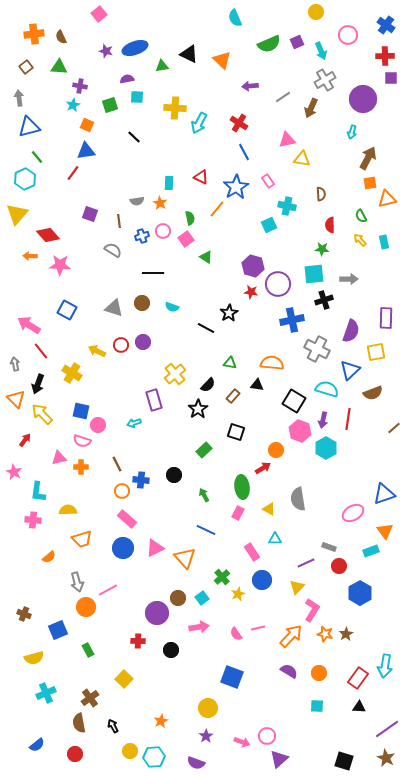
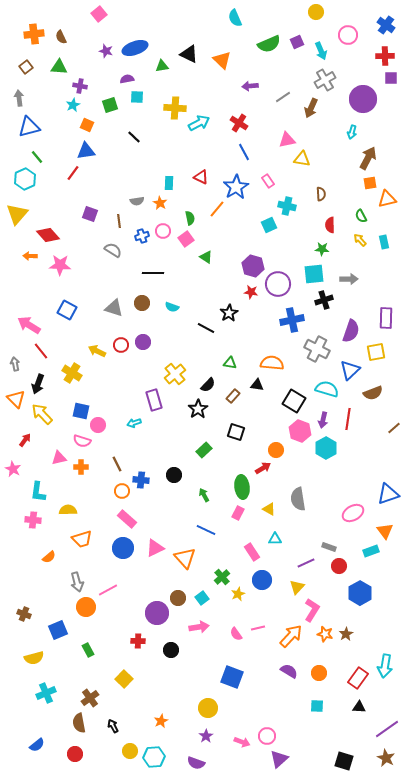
cyan arrow at (199, 123): rotated 145 degrees counterclockwise
pink star at (14, 472): moved 1 px left, 3 px up
blue triangle at (384, 494): moved 4 px right
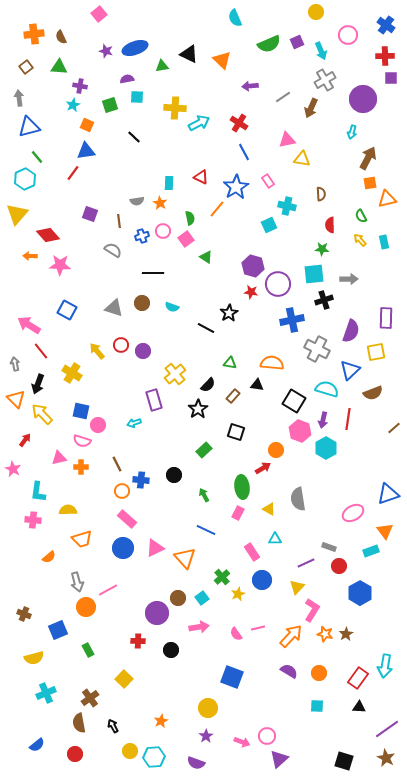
purple circle at (143, 342): moved 9 px down
yellow arrow at (97, 351): rotated 24 degrees clockwise
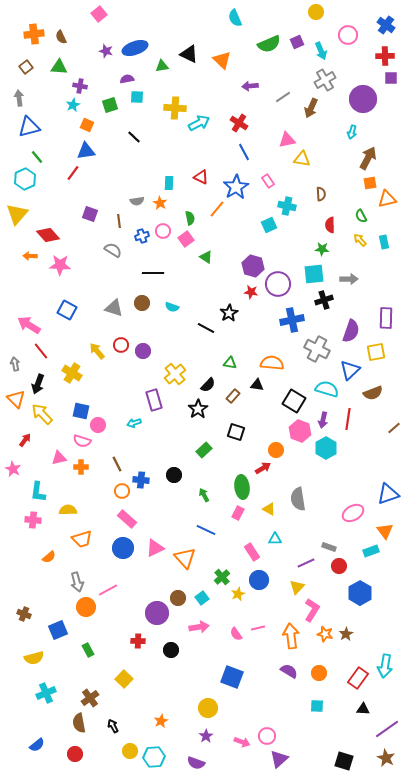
blue circle at (262, 580): moved 3 px left
orange arrow at (291, 636): rotated 50 degrees counterclockwise
black triangle at (359, 707): moved 4 px right, 2 px down
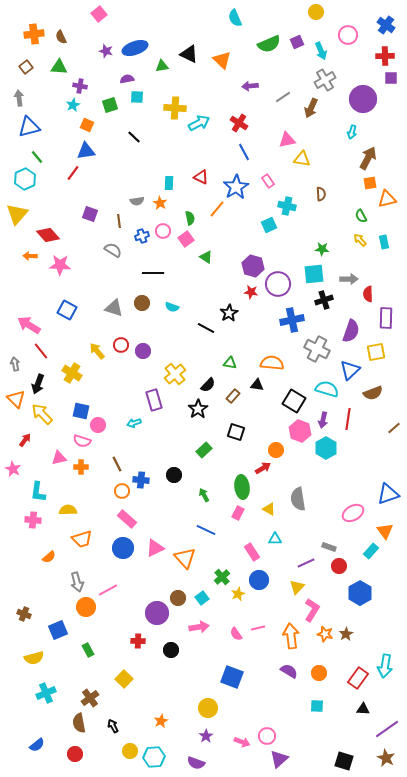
red semicircle at (330, 225): moved 38 px right, 69 px down
cyan rectangle at (371, 551): rotated 28 degrees counterclockwise
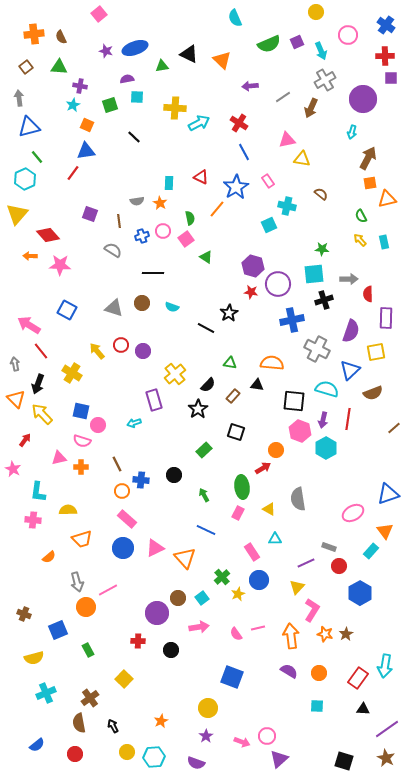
brown semicircle at (321, 194): rotated 48 degrees counterclockwise
black square at (294, 401): rotated 25 degrees counterclockwise
yellow circle at (130, 751): moved 3 px left, 1 px down
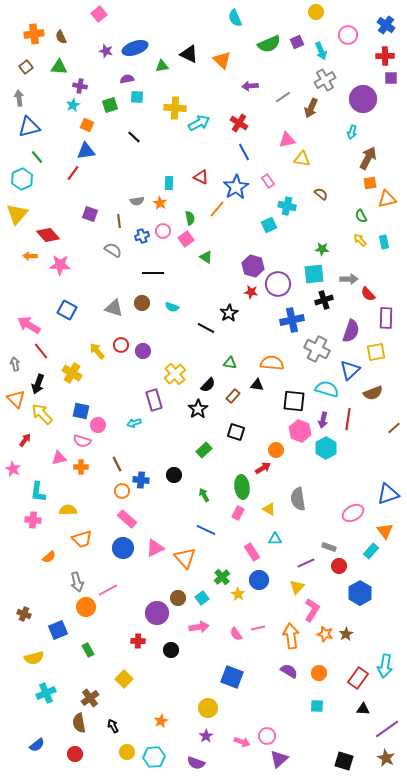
cyan hexagon at (25, 179): moved 3 px left
red semicircle at (368, 294): rotated 42 degrees counterclockwise
yellow star at (238, 594): rotated 16 degrees counterclockwise
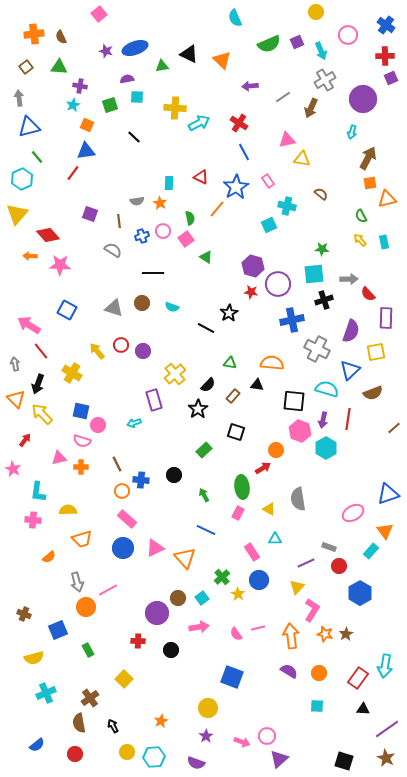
purple square at (391, 78): rotated 24 degrees counterclockwise
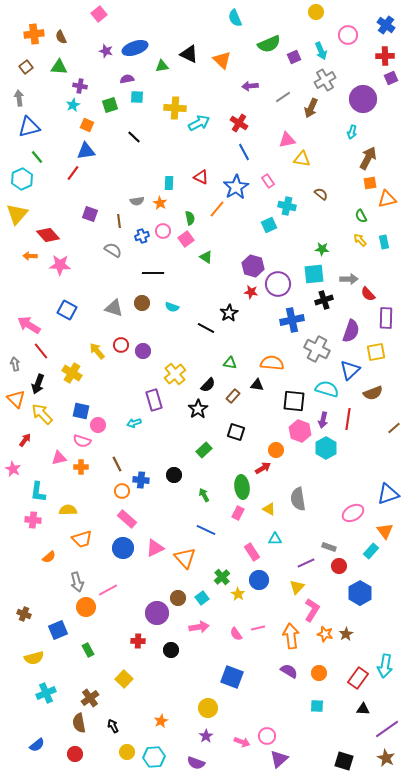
purple square at (297, 42): moved 3 px left, 15 px down
